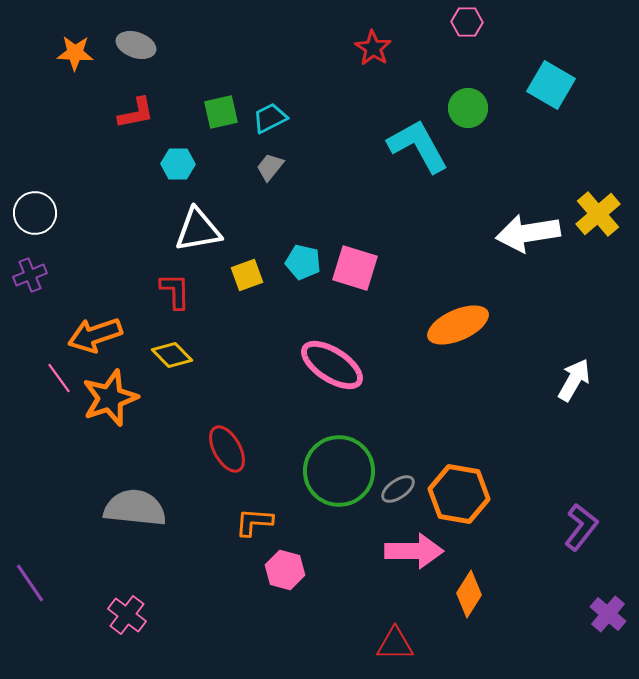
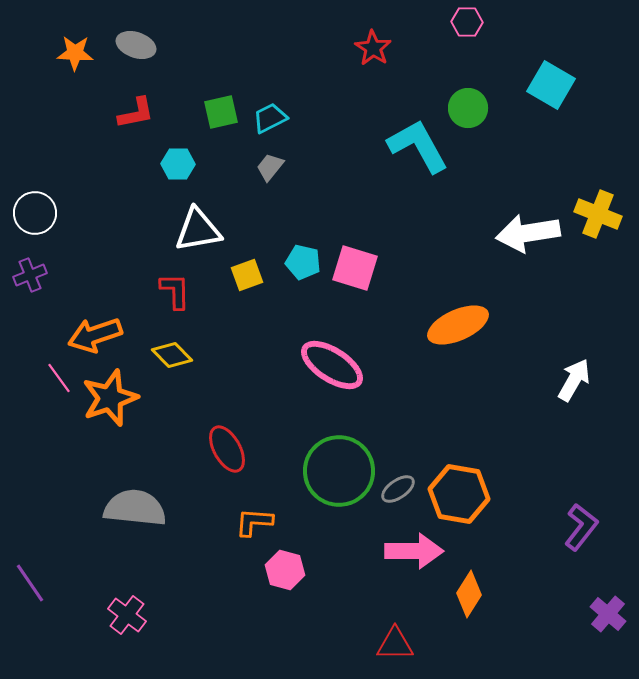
yellow cross at (598, 214): rotated 27 degrees counterclockwise
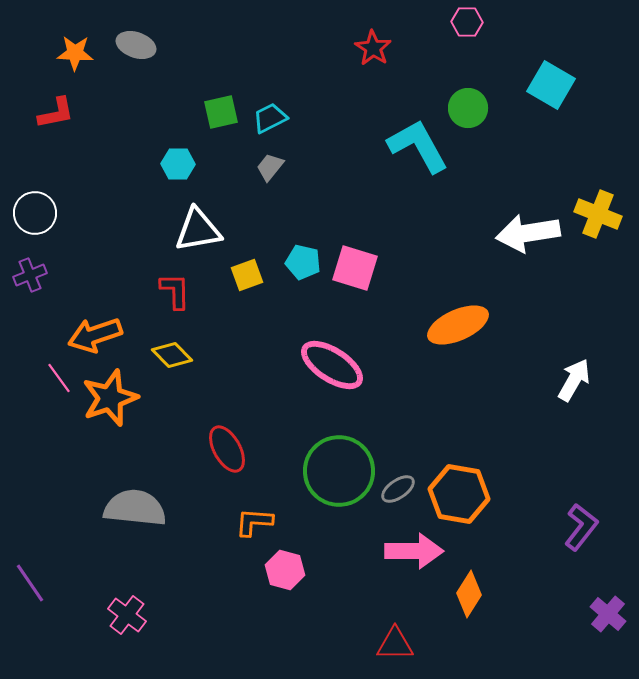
red L-shape at (136, 113): moved 80 px left
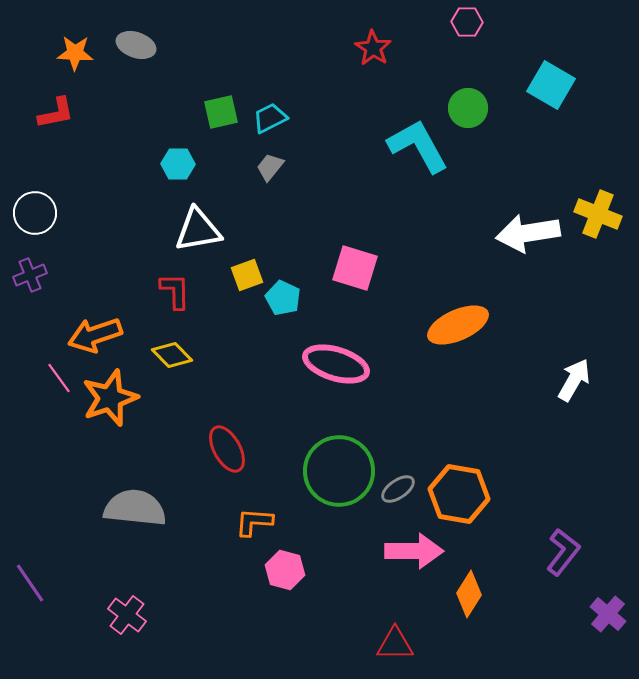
cyan pentagon at (303, 262): moved 20 px left, 36 px down; rotated 12 degrees clockwise
pink ellipse at (332, 365): moved 4 px right, 1 px up; rotated 16 degrees counterclockwise
purple L-shape at (581, 527): moved 18 px left, 25 px down
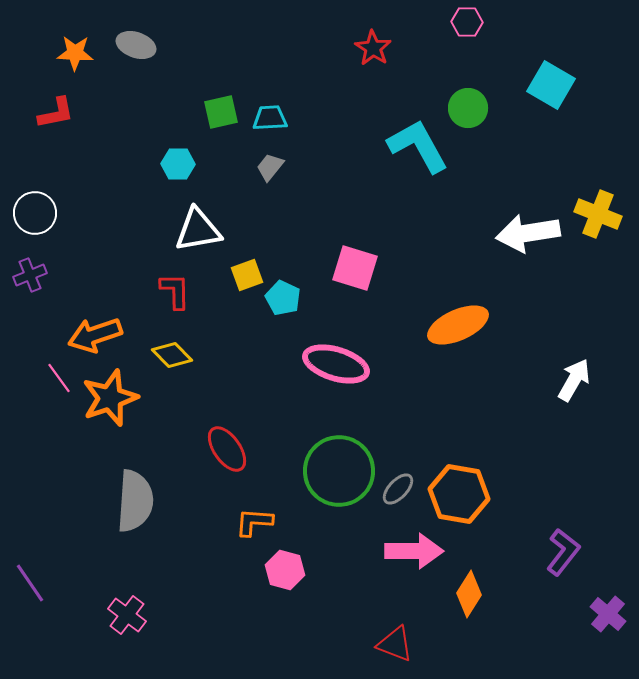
cyan trapezoid at (270, 118): rotated 24 degrees clockwise
red ellipse at (227, 449): rotated 6 degrees counterclockwise
gray ellipse at (398, 489): rotated 12 degrees counterclockwise
gray semicircle at (135, 508): moved 7 px up; rotated 88 degrees clockwise
red triangle at (395, 644): rotated 21 degrees clockwise
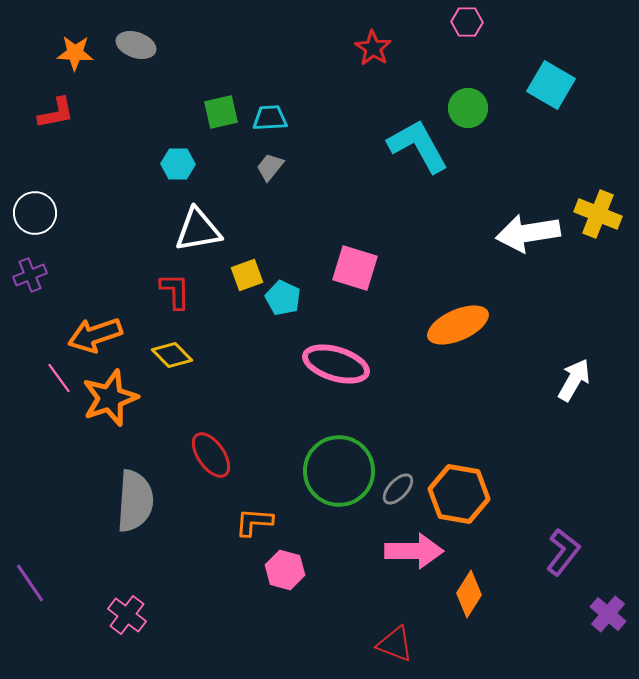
red ellipse at (227, 449): moved 16 px left, 6 px down
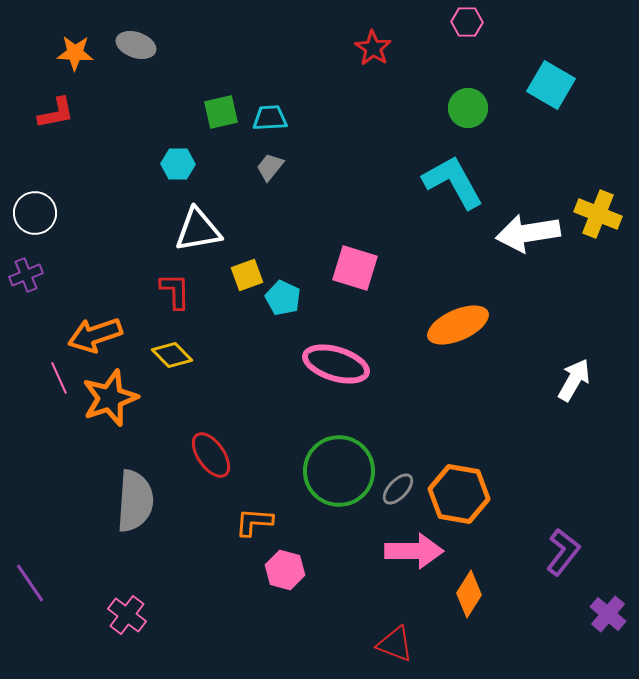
cyan L-shape at (418, 146): moved 35 px right, 36 px down
purple cross at (30, 275): moved 4 px left
pink line at (59, 378): rotated 12 degrees clockwise
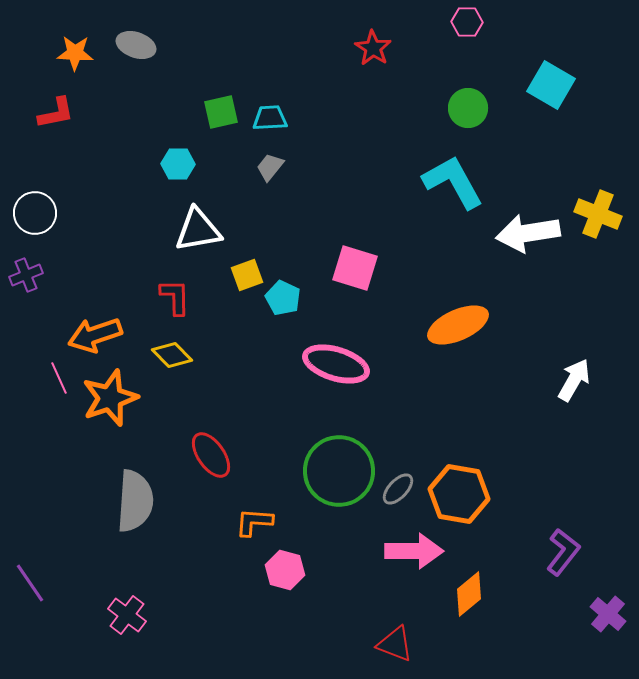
red L-shape at (175, 291): moved 6 px down
orange diamond at (469, 594): rotated 18 degrees clockwise
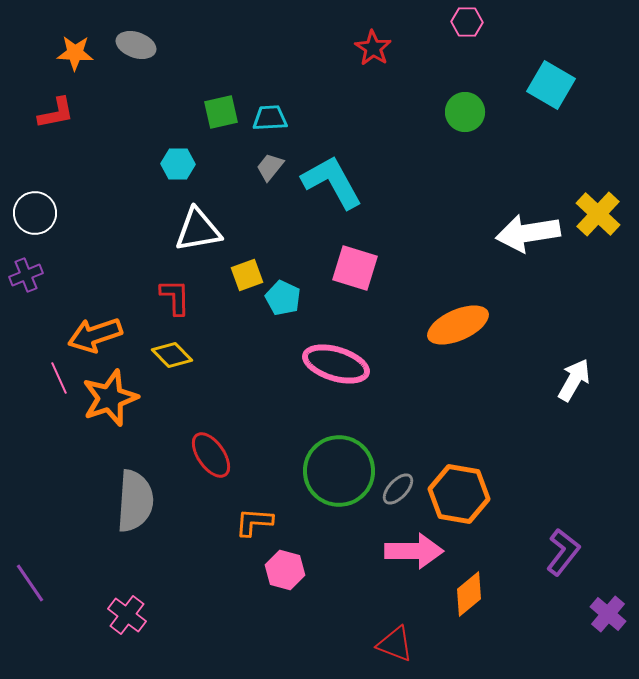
green circle at (468, 108): moved 3 px left, 4 px down
cyan L-shape at (453, 182): moved 121 px left
yellow cross at (598, 214): rotated 21 degrees clockwise
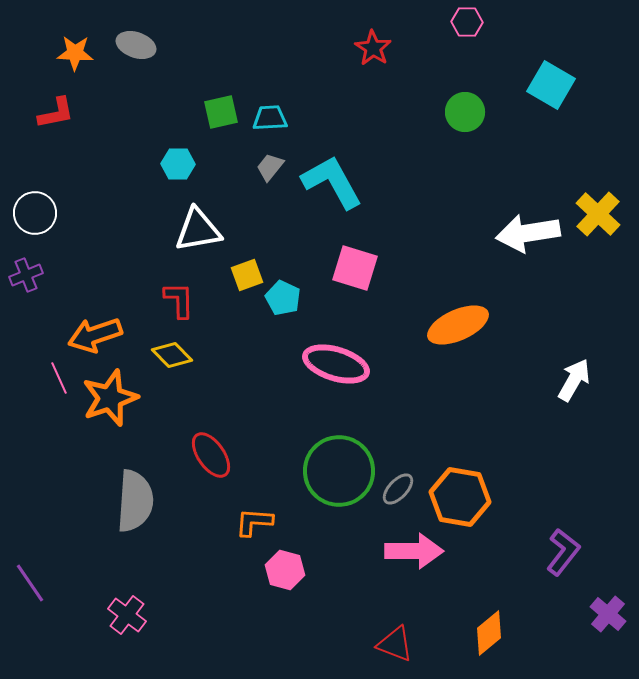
red L-shape at (175, 297): moved 4 px right, 3 px down
orange hexagon at (459, 494): moved 1 px right, 3 px down
orange diamond at (469, 594): moved 20 px right, 39 px down
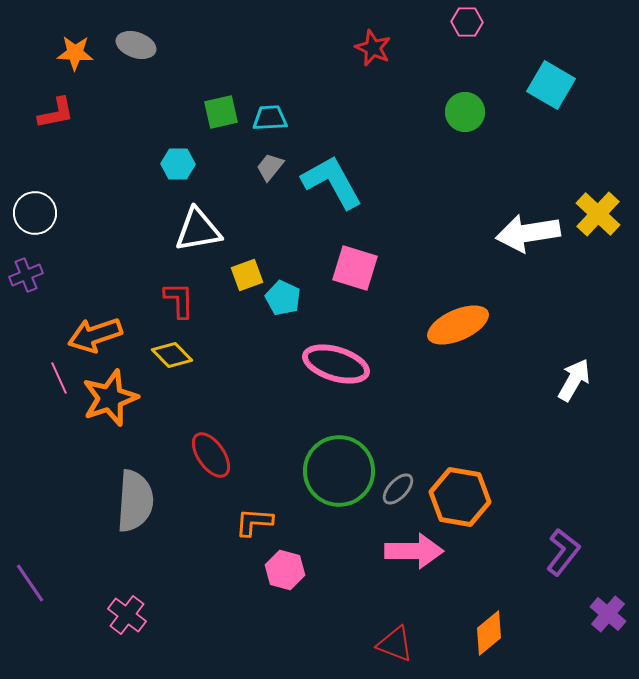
red star at (373, 48): rotated 9 degrees counterclockwise
